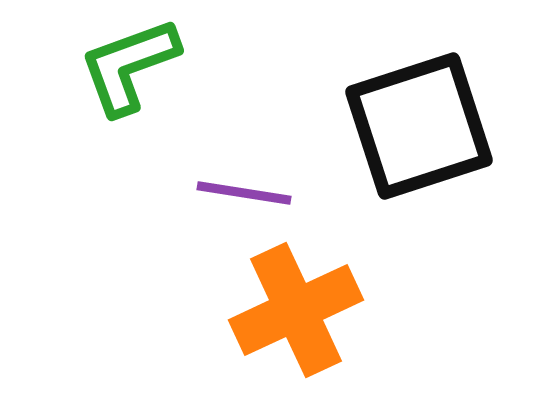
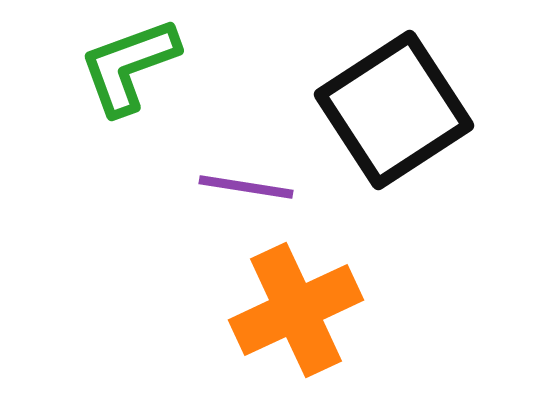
black square: moved 25 px left, 16 px up; rotated 15 degrees counterclockwise
purple line: moved 2 px right, 6 px up
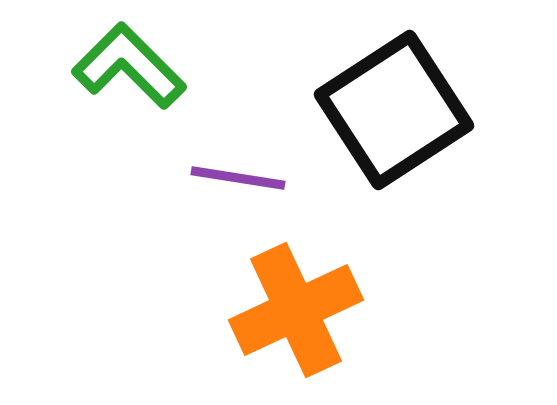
green L-shape: rotated 65 degrees clockwise
purple line: moved 8 px left, 9 px up
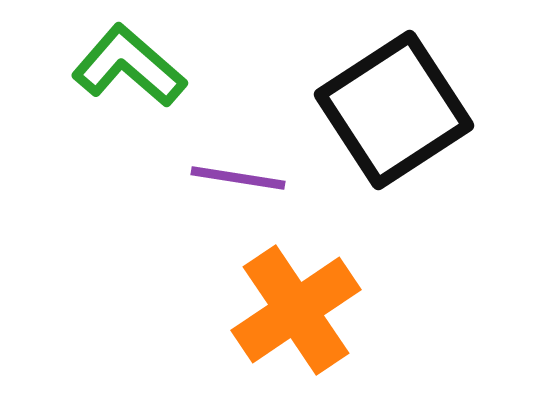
green L-shape: rotated 4 degrees counterclockwise
orange cross: rotated 9 degrees counterclockwise
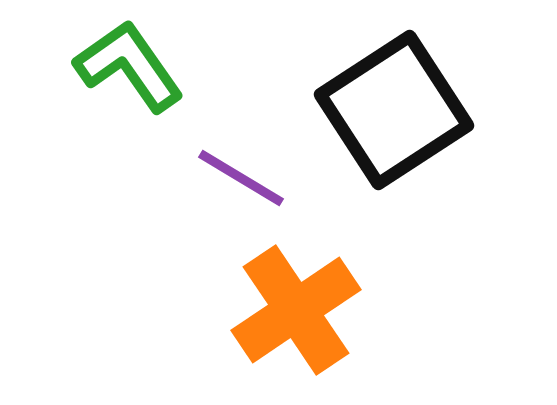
green L-shape: rotated 14 degrees clockwise
purple line: moved 3 px right; rotated 22 degrees clockwise
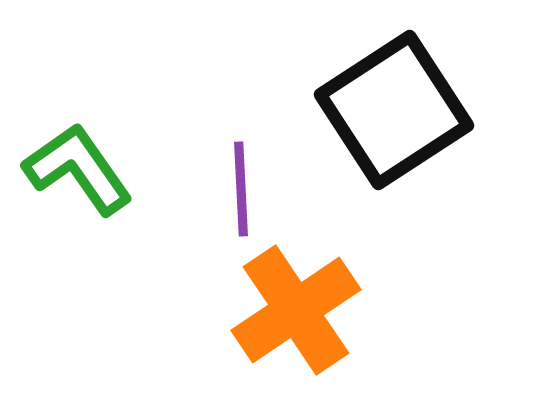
green L-shape: moved 51 px left, 103 px down
purple line: moved 11 px down; rotated 56 degrees clockwise
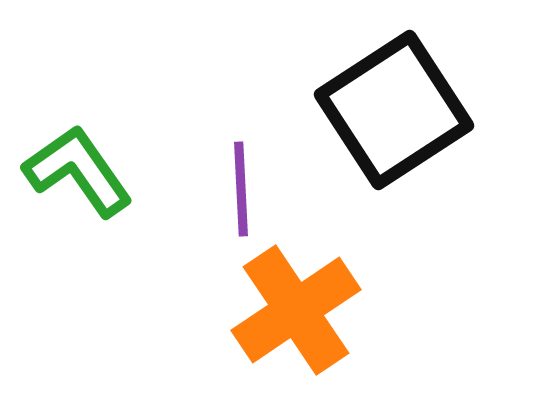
green L-shape: moved 2 px down
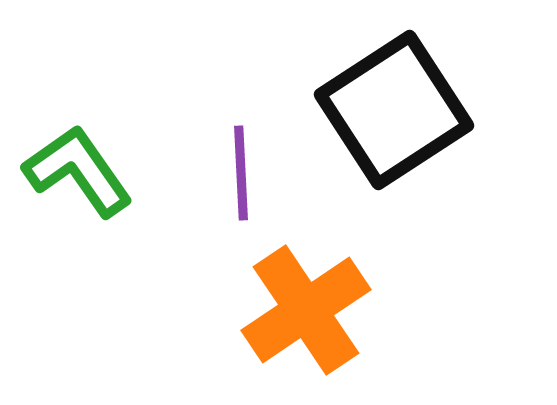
purple line: moved 16 px up
orange cross: moved 10 px right
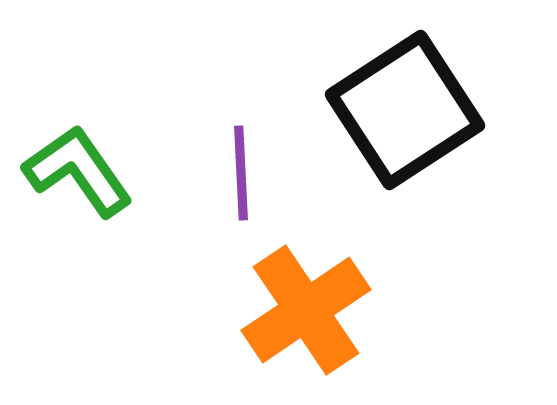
black square: moved 11 px right
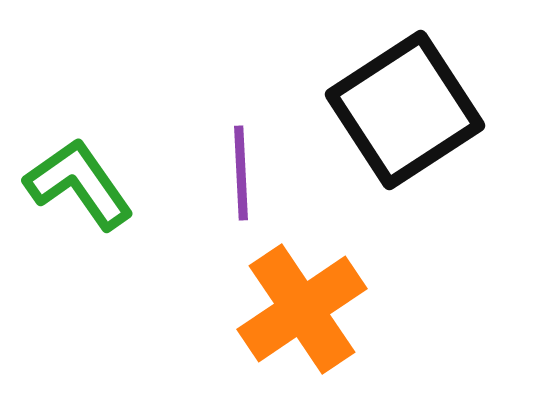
green L-shape: moved 1 px right, 13 px down
orange cross: moved 4 px left, 1 px up
